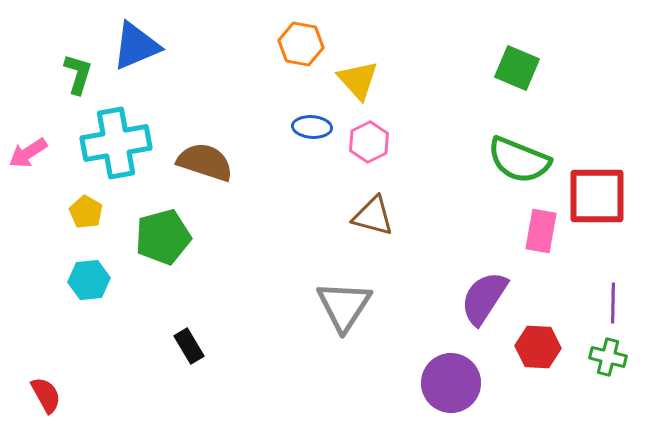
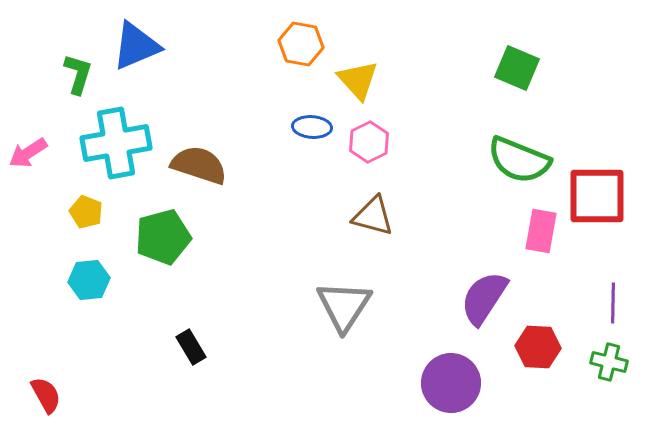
brown semicircle: moved 6 px left, 3 px down
yellow pentagon: rotated 8 degrees counterclockwise
black rectangle: moved 2 px right, 1 px down
green cross: moved 1 px right, 5 px down
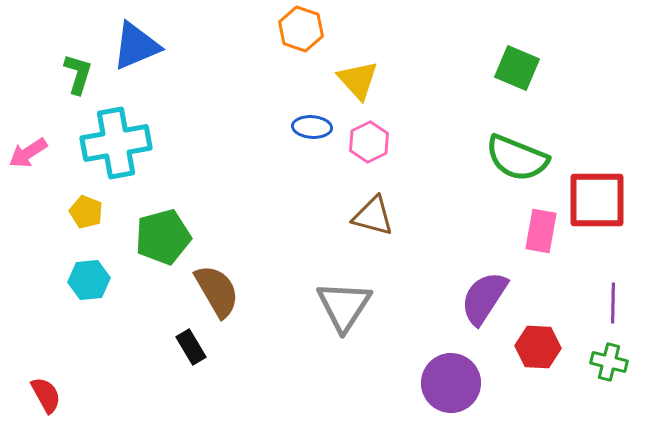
orange hexagon: moved 15 px up; rotated 9 degrees clockwise
green semicircle: moved 2 px left, 2 px up
brown semicircle: moved 18 px right, 126 px down; rotated 42 degrees clockwise
red square: moved 4 px down
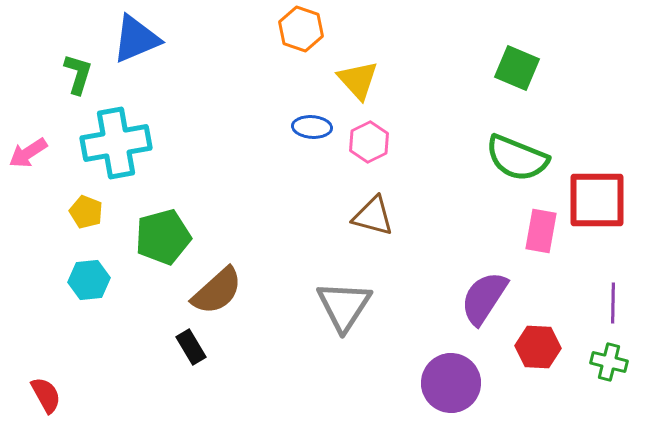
blue triangle: moved 7 px up
brown semicircle: rotated 78 degrees clockwise
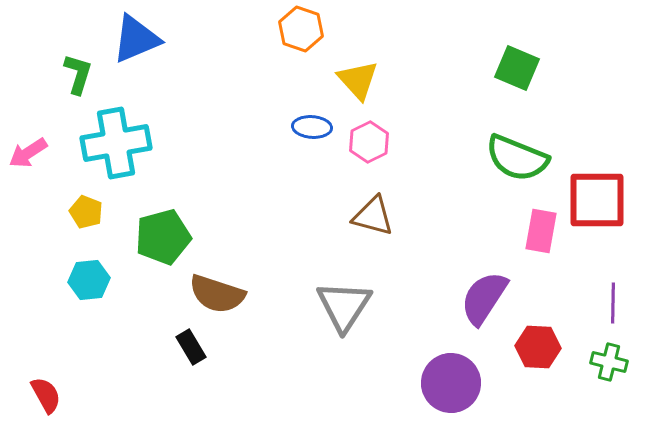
brown semicircle: moved 3 px down; rotated 60 degrees clockwise
